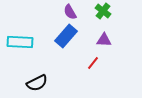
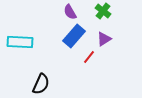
blue rectangle: moved 8 px right
purple triangle: moved 1 px up; rotated 35 degrees counterclockwise
red line: moved 4 px left, 6 px up
black semicircle: moved 4 px right, 1 px down; rotated 40 degrees counterclockwise
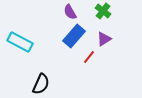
cyan rectangle: rotated 25 degrees clockwise
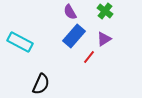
green cross: moved 2 px right
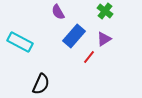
purple semicircle: moved 12 px left
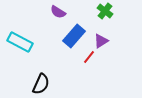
purple semicircle: rotated 28 degrees counterclockwise
purple triangle: moved 3 px left, 2 px down
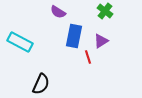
blue rectangle: rotated 30 degrees counterclockwise
red line: moved 1 px left; rotated 56 degrees counterclockwise
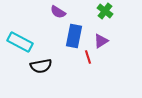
black semicircle: moved 18 px up; rotated 55 degrees clockwise
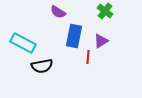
cyan rectangle: moved 3 px right, 1 px down
red line: rotated 24 degrees clockwise
black semicircle: moved 1 px right
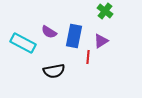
purple semicircle: moved 9 px left, 20 px down
black semicircle: moved 12 px right, 5 px down
